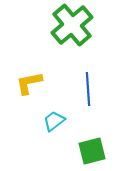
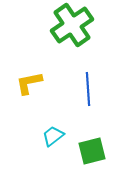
green cross: rotated 6 degrees clockwise
cyan trapezoid: moved 1 px left, 15 px down
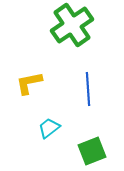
cyan trapezoid: moved 4 px left, 8 px up
green square: rotated 8 degrees counterclockwise
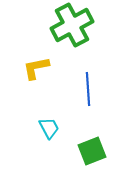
green cross: rotated 6 degrees clockwise
yellow L-shape: moved 7 px right, 15 px up
cyan trapezoid: rotated 100 degrees clockwise
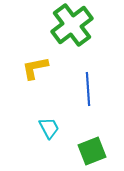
green cross: rotated 9 degrees counterclockwise
yellow L-shape: moved 1 px left
